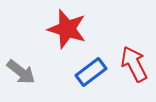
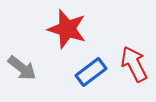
gray arrow: moved 1 px right, 4 px up
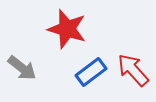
red arrow: moved 1 px left, 6 px down; rotated 15 degrees counterclockwise
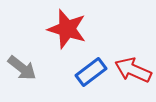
red arrow: rotated 24 degrees counterclockwise
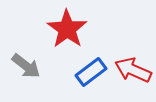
red star: rotated 18 degrees clockwise
gray arrow: moved 4 px right, 2 px up
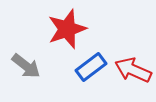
red star: rotated 18 degrees clockwise
blue rectangle: moved 5 px up
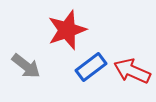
red star: moved 1 px down
red arrow: moved 1 px left, 1 px down
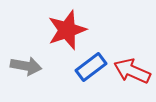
gray arrow: rotated 28 degrees counterclockwise
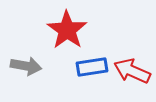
red star: rotated 18 degrees counterclockwise
blue rectangle: moved 1 px right; rotated 28 degrees clockwise
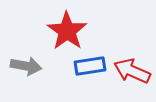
red star: moved 1 px down
blue rectangle: moved 2 px left, 1 px up
